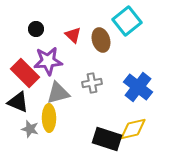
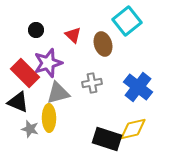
black circle: moved 1 px down
brown ellipse: moved 2 px right, 4 px down
purple star: moved 2 px down; rotated 12 degrees counterclockwise
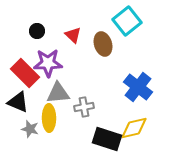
black circle: moved 1 px right, 1 px down
purple star: rotated 16 degrees clockwise
gray cross: moved 8 px left, 24 px down
gray triangle: rotated 10 degrees clockwise
yellow diamond: moved 1 px right, 1 px up
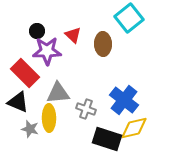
cyan square: moved 2 px right, 3 px up
brown ellipse: rotated 15 degrees clockwise
purple star: moved 1 px left, 12 px up
blue cross: moved 14 px left, 13 px down
gray cross: moved 2 px right, 2 px down; rotated 30 degrees clockwise
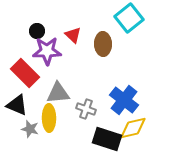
black triangle: moved 1 px left, 3 px down
yellow diamond: moved 1 px left
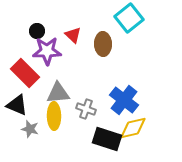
yellow ellipse: moved 5 px right, 2 px up
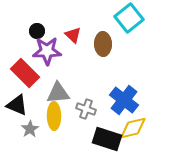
gray star: rotated 24 degrees clockwise
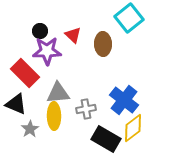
black circle: moved 3 px right
black triangle: moved 1 px left, 1 px up
gray cross: rotated 30 degrees counterclockwise
yellow diamond: rotated 24 degrees counterclockwise
black rectangle: moved 1 px left; rotated 12 degrees clockwise
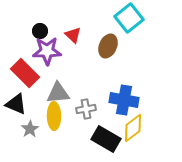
brown ellipse: moved 5 px right, 2 px down; rotated 25 degrees clockwise
blue cross: rotated 28 degrees counterclockwise
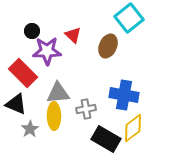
black circle: moved 8 px left
red rectangle: moved 2 px left
blue cross: moved 5 px up
